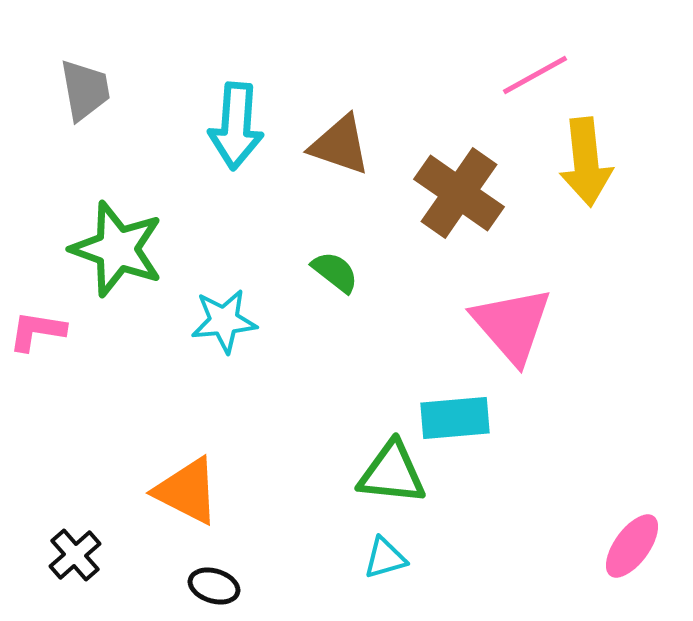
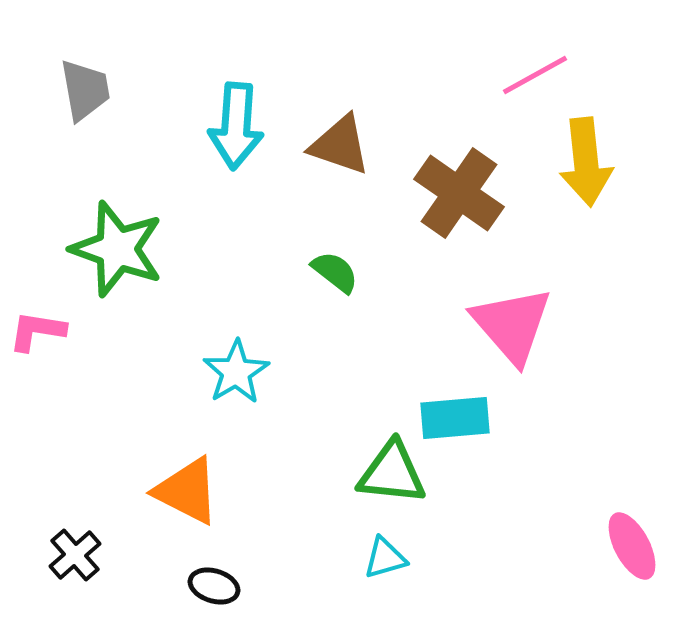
cyan star: moved 12 px right, 51 px down; rotated 26 degrees counterclockwise
pink ellipse: rotated 64 degrees counterclockwise
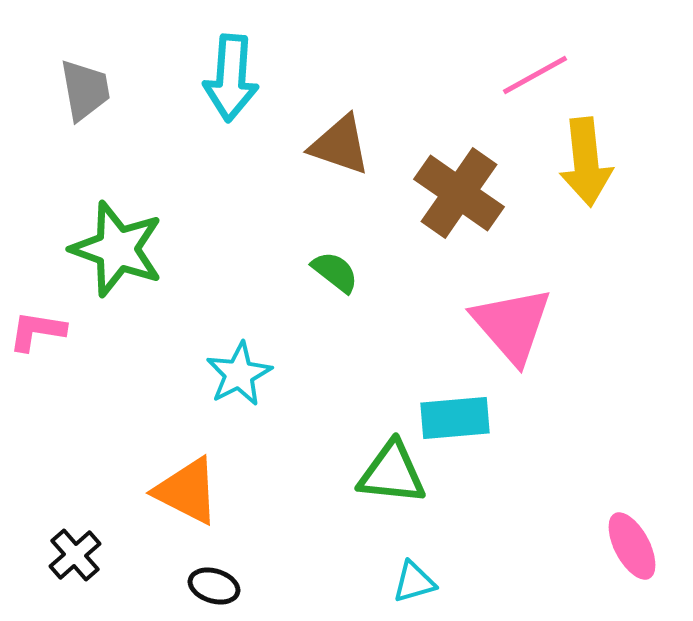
cyan arrow: moved 5 px left, 48 px up
cyan star: moved 3 px right, 2 px down; rotated 4 degrees clockwise
cyan triangle: moved 29 px right, 24 px down
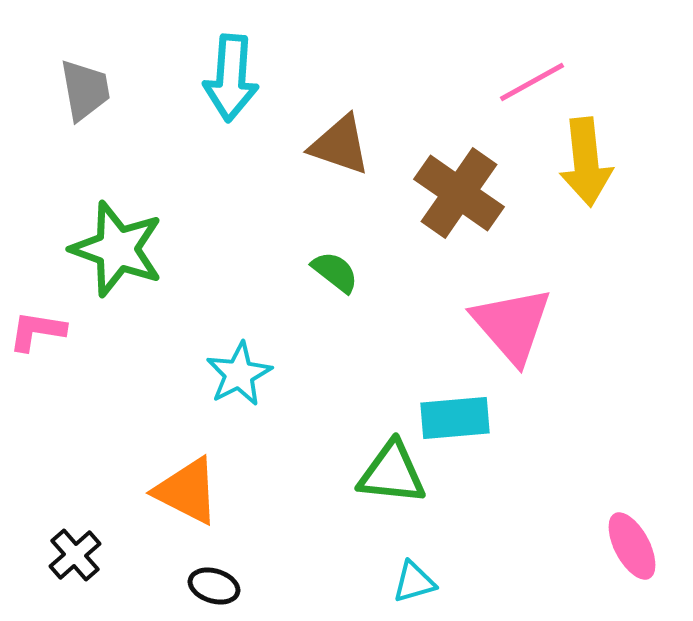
pink line: moved 3 px left, 7 px down
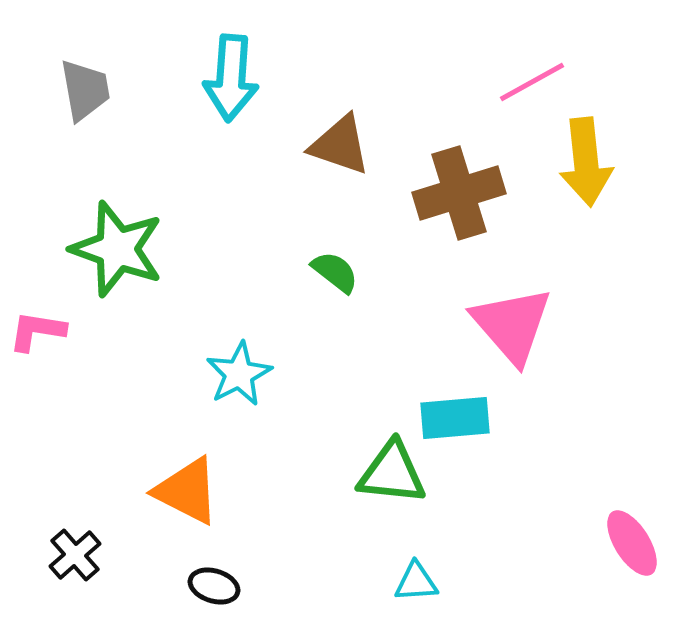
brown cross: rotated 38 degrees clockwise
pink ellipse: moved 3 px up; rotated 4 degrees counterclockwise
cyan triangle: moved 2 px right; rotated 12 degrees clockwise
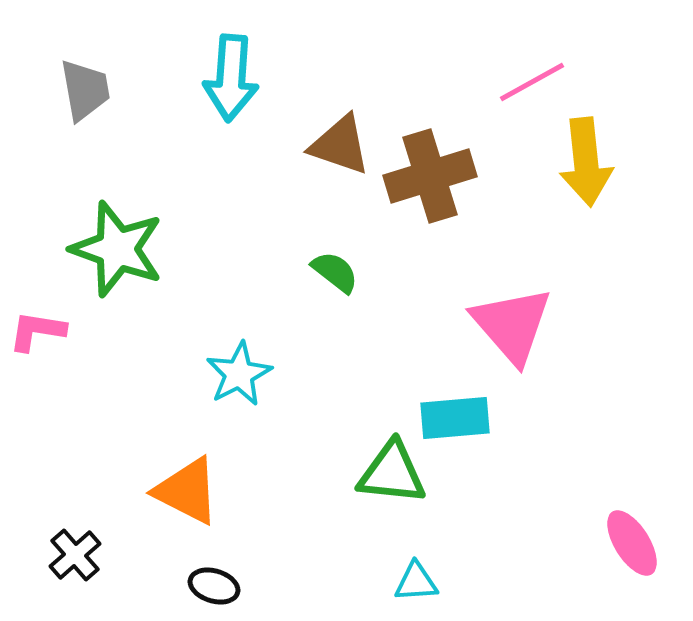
brown cross: moved 29 px left, 17 px up
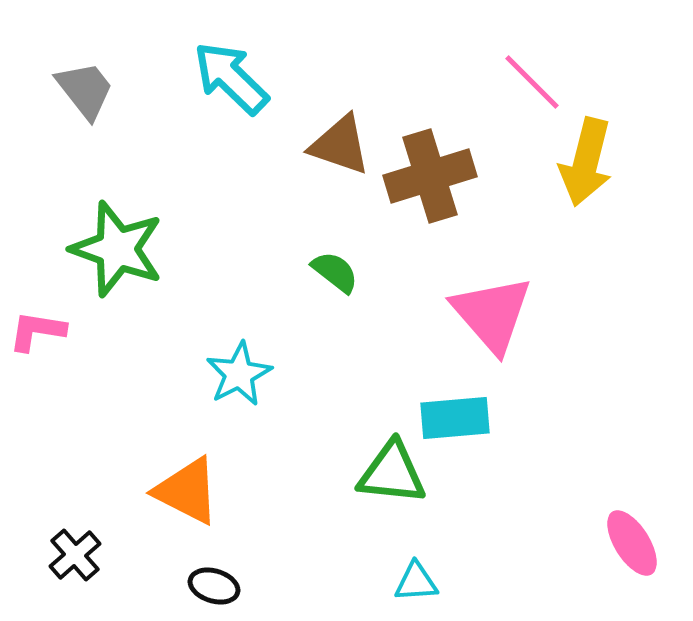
cyan arrow: rotated 130 degrees clockwise
pink line: rotated 74 degrees clockwise
gray trapezoid: rotated 28 degrees counterclockwise
yellow arrow: rotated 20 degrees clockwise
pink triangle: moved 20 px left, 11 px up
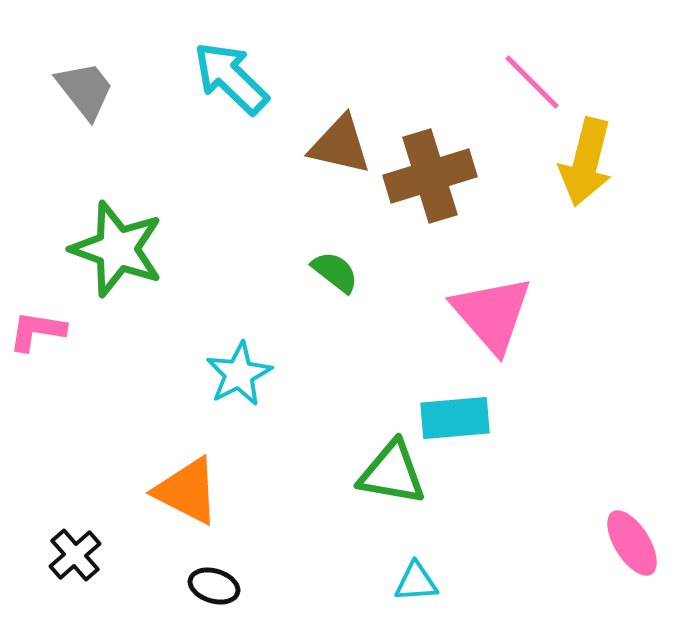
brown triangle: rotated 6 degrees counterclockwise
green triangle: rotated 4 degrees clockwise
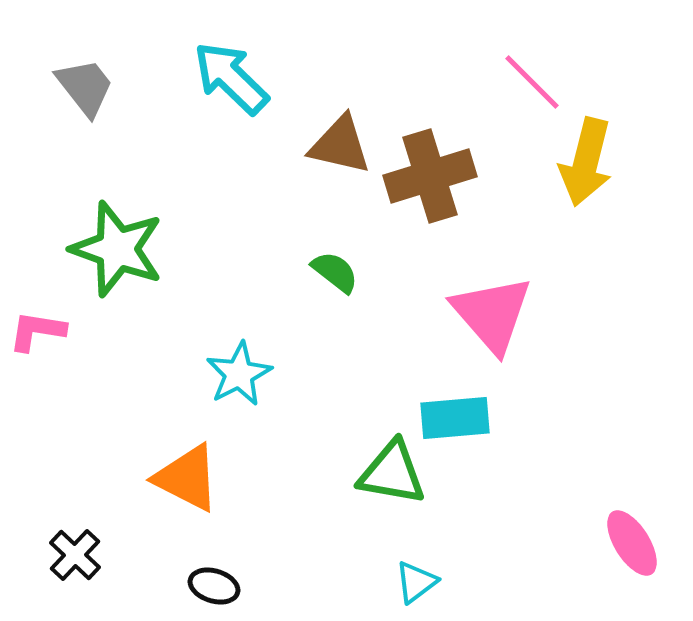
gray trapezoid: moved 3 px up
orange triangle: moved 13 px up
black cross: rotated 6 degrees counterclockwise
cyan triangle: rotated 33 degrees counterclockwise
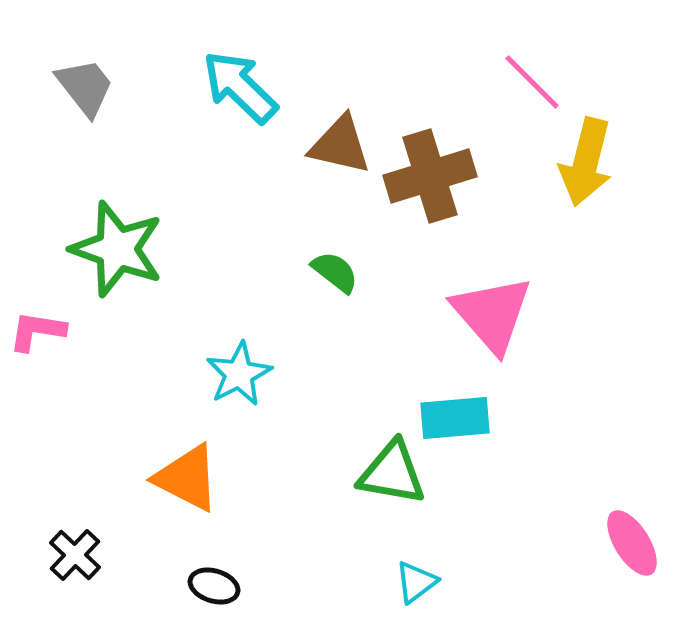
cyan arrow: moved 9 px right, 9 px down
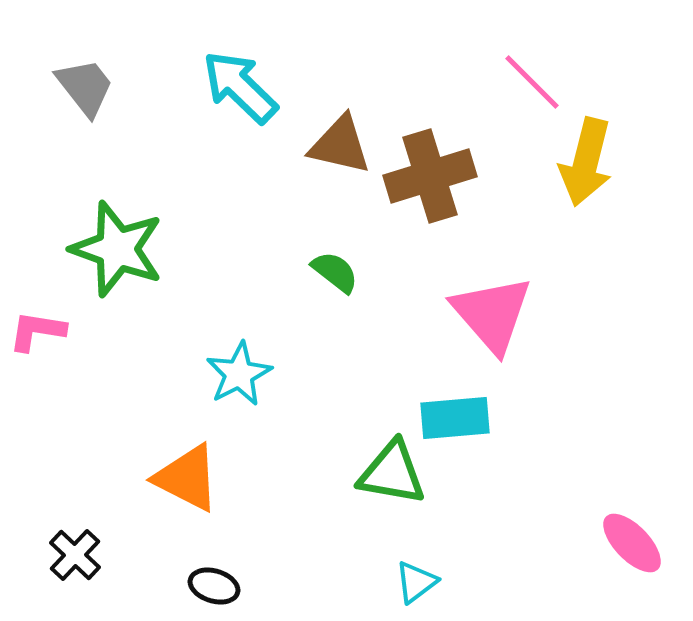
pink ellipse: rotated 12 degrees counterclockwise
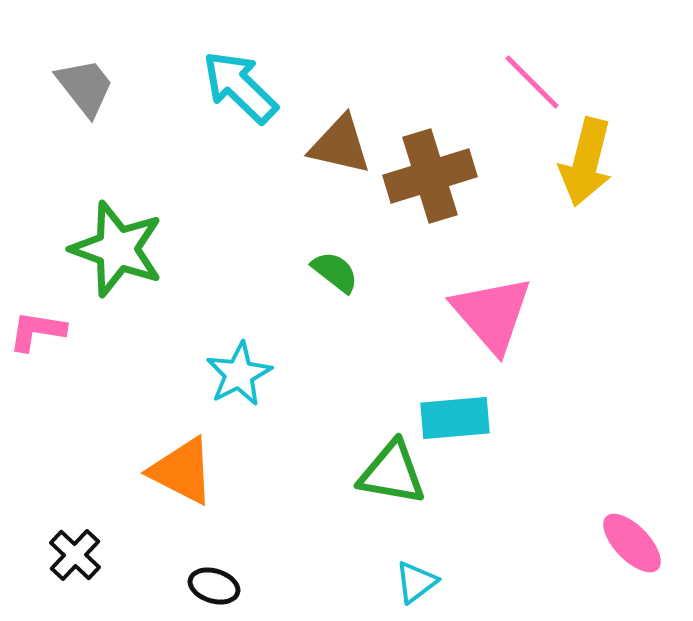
orange triangle: moved 5 px left, 7 px up
